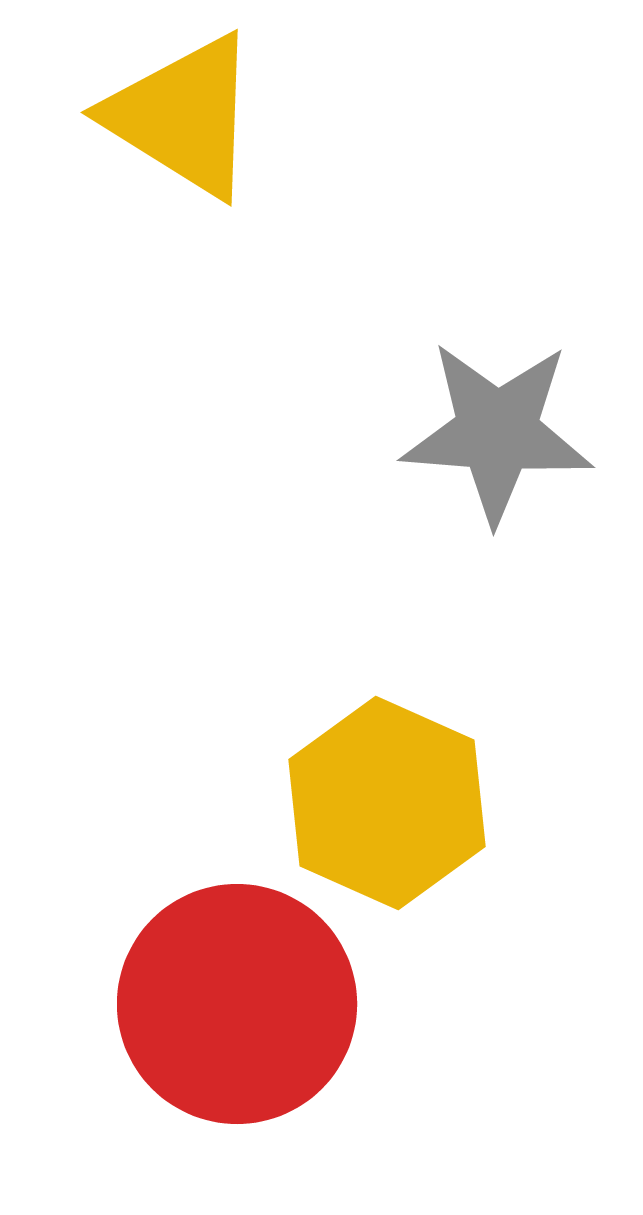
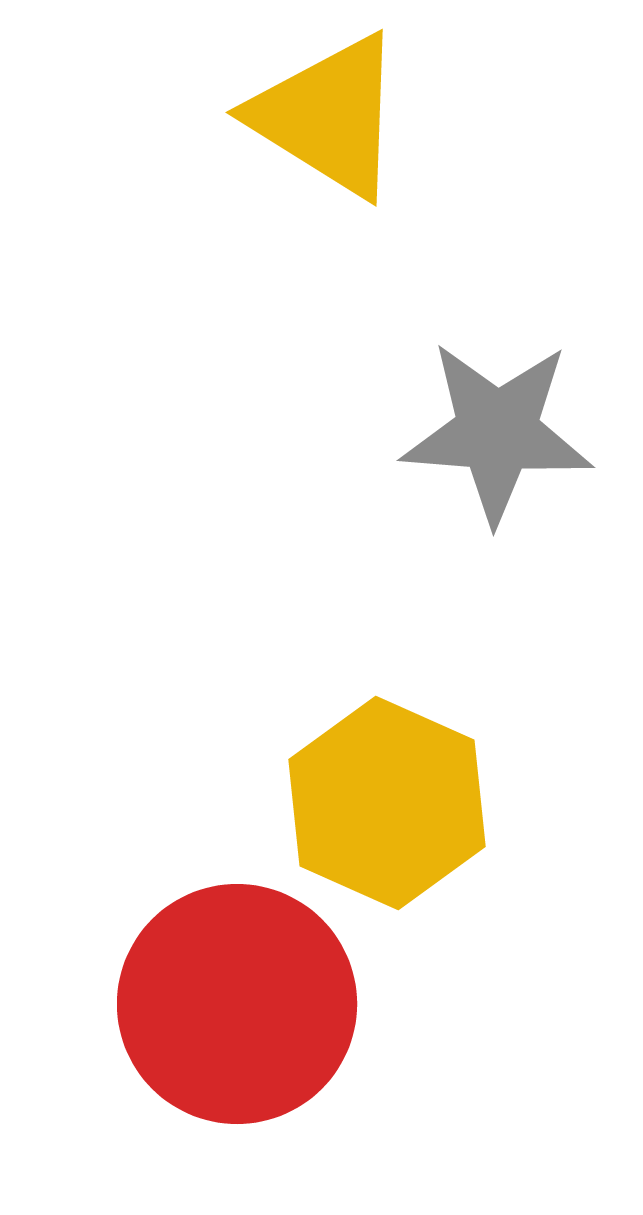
yellow triangle: moved 145 px right
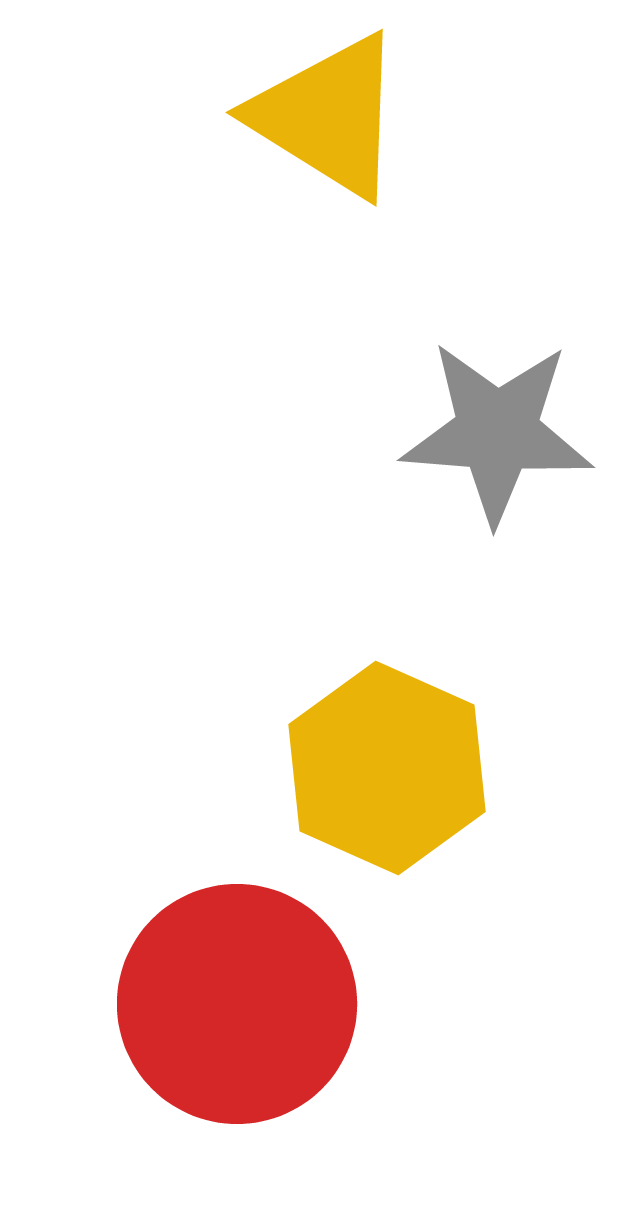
yellow hexagon: moved 35 px up
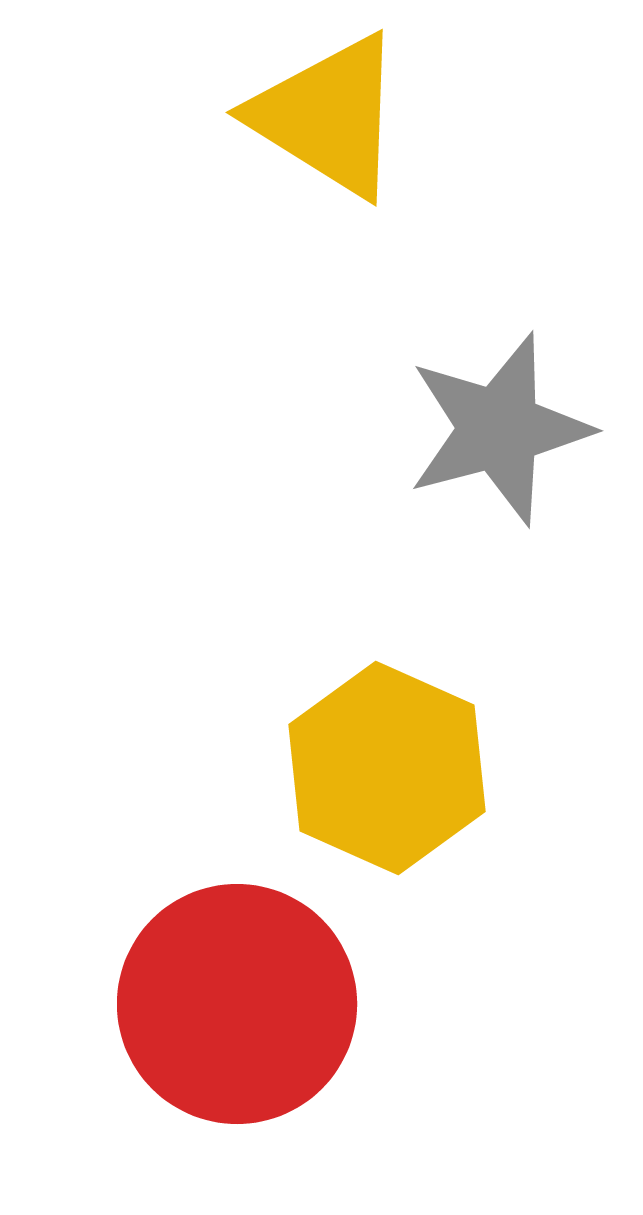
gray star: moved 2 px right, 3 px up; rotated 19 degrees counterclockwise
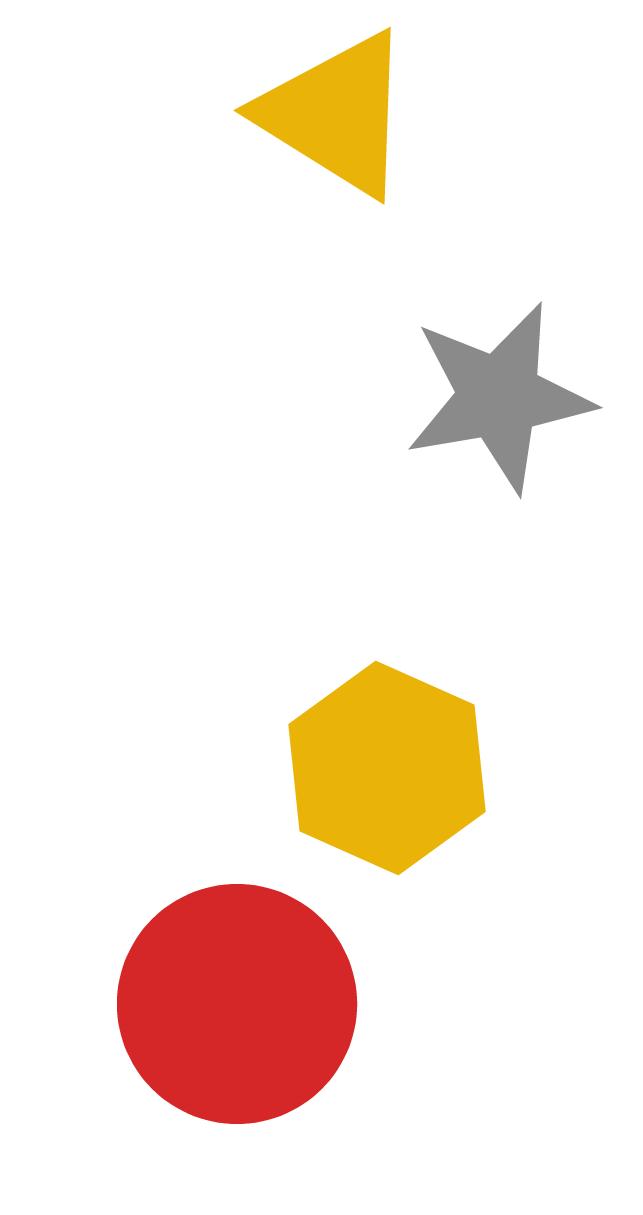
yellow triangle: moved 8 px right, 2 px up
gray star: moved 32 px up; rotated 5 degrees clockwise
